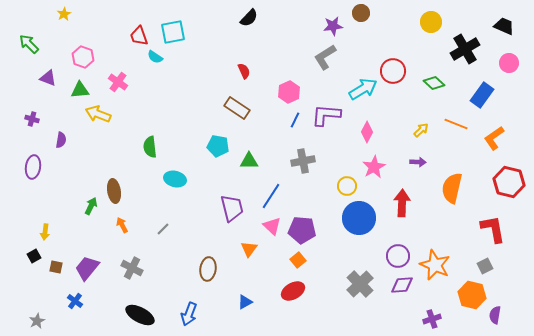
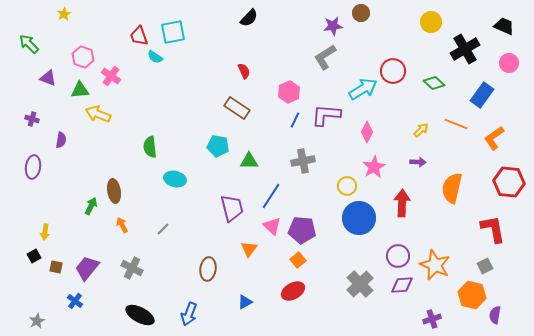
pink cross at (118, 82): moved 7 px left, 6 px up
red hexagon at (509, 182): rotated 8 degrees counterclockwise
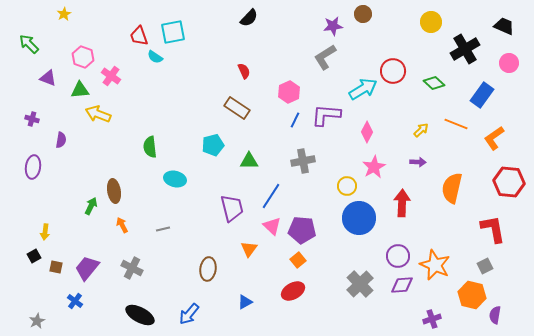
brown circle at (361, 13): moved 2 px right, 1 px down
cyan pentagon at (218, 146): moved 5 px left, 1 px up; rotated 25 degrees counterclockwise
gray line at (163, 229): rotated 32 degrees clockwise
blue arrow at (189, 314): rotated 20 degrees clockwise
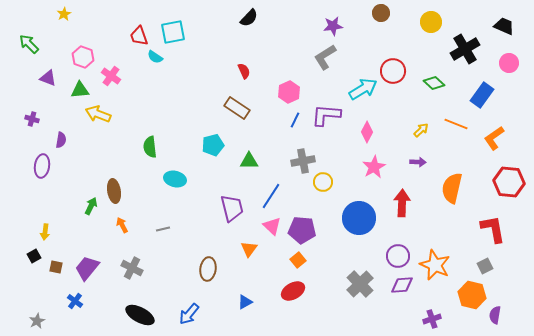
brown circle at (363, 14): moved 18 px right, 1 px up
purple ellipse at (33, 167): moved 9 px right, 1 px up
yellow circle at (347, 186): moved 24 px left, 4 px up
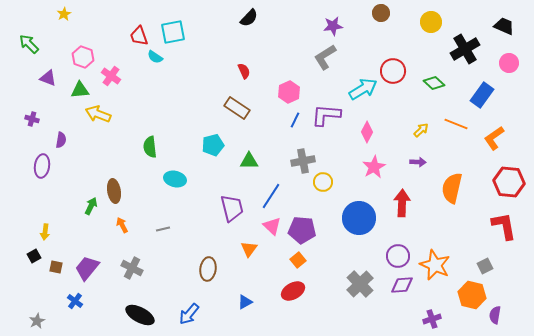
red L-shape at (493, 229): moved 11 px right, 3 px up
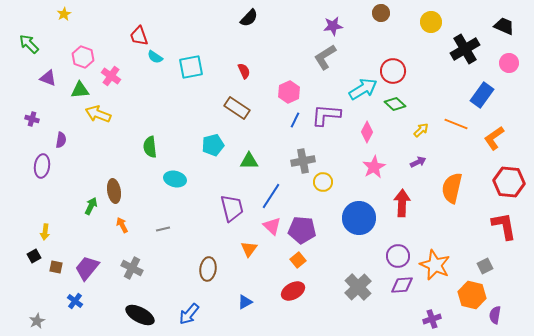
cyan square at (173, 32): moved 18 px right, 35 px down
green diamond at (434, 83): moved 39 px left, 21 px down
purple arrow at (418, 162): rotated 28 degrees counterclockwise
gray cross at (360, 284): moved 2 px left, 3 px down
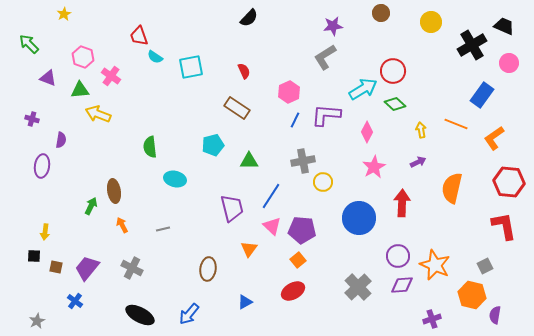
black cross at (465, 49): moved 7 px right, 4 px up
yellow arrow at (421, 130): rotated 56 degrees counterclockwise
black square at (34, 256): rotated 32 degrees clockwise
